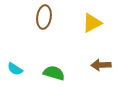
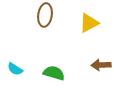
brown ellipse: moved 1 px right, 2 px up
yellow triangle: moved 3 px left
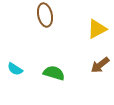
brown ellipse: rotated 20 degrees counterclockwise
yellow triangle: moved 8 px right, 6 px down
brown arrow: moved 1 px left; rotated 36 degrees counterclockwise
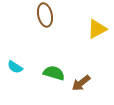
brown arrow: moved 19 px left, 18 px down
cyan semicircle: moved 2 px up
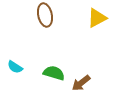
yellow triangle: moved 11 px up
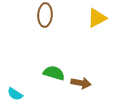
brown ellipse: rotated 15 degrees clockwise
cyan semicircle: moved 27 px down
brown arrow: rotated 132 degrees counterclockwise
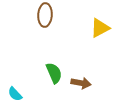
yellow triangle: moved 3 px right, 10 px down
green semicircle: rotated 50 degrees clockwise
cyan semicircle: rotated 14 degrees clockwise
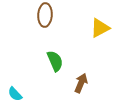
green semicircle: moved 1 px right, 12 px up
brown arrow: rotated 78 degrees counterclockwise
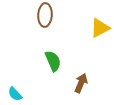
green semicircle: moved 2 px left
